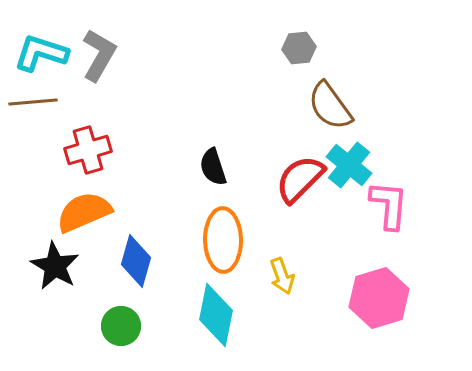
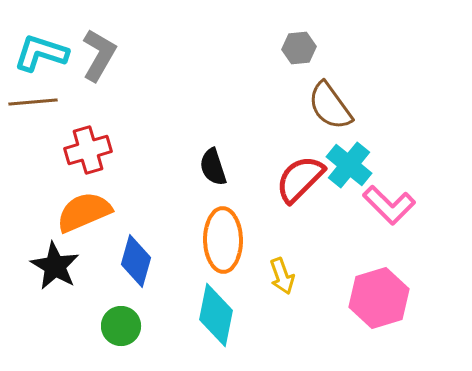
pink L-shape: rotated 130 degrees clockwise
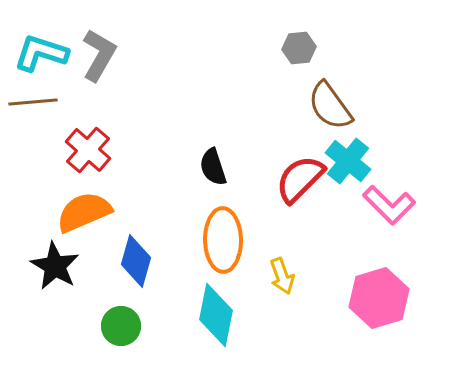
red cross: rotated 33 degrees counterclockwise
cyan cross: moved 1 px left, 4 px up
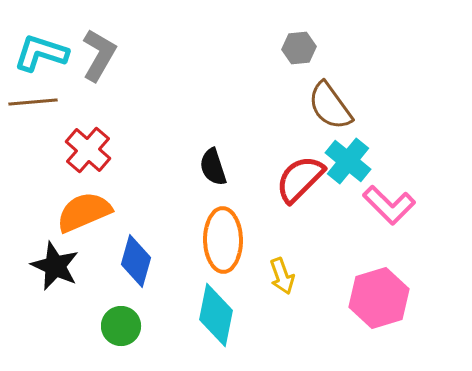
black star: rotated 6 degrees counterclockwise
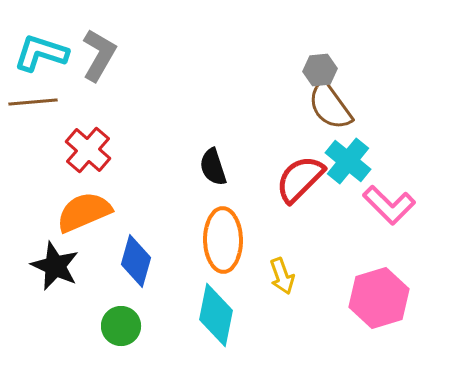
gray hexagon: moved 21 px right, 22 px down
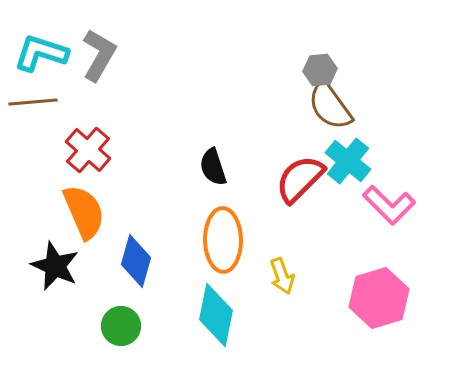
orange semicircle: rotated 90 degrees clockwise
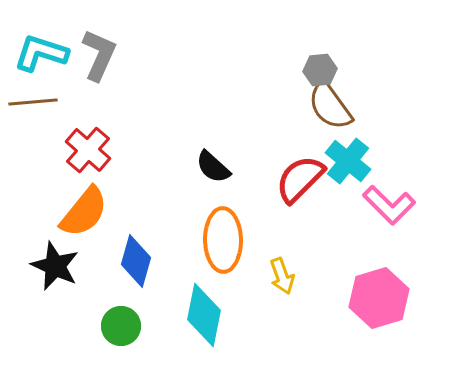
gray L-shape: rotated 6 degrees counterclockwise
black semicircle: rotated 30 degrees counterclockwise
orange semicircle: rotated 62 degrees clockwise
cyan diamond: moved 12 px left
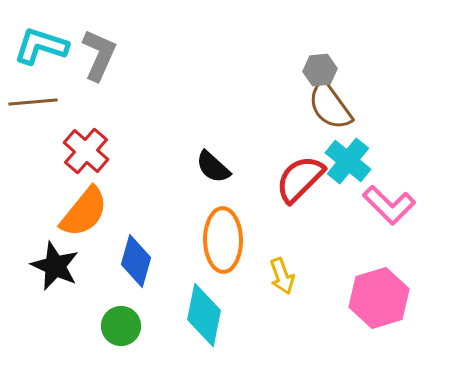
cyan L-shape: moved 7 px up
red cross: moved 2 px left, 1 px down
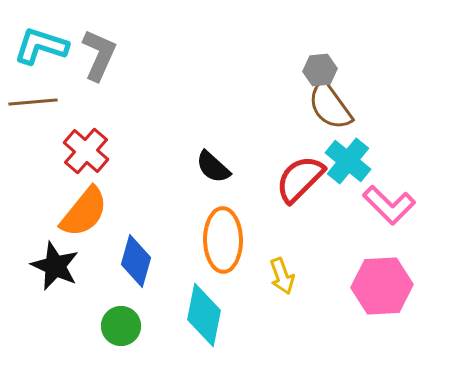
pink hexagon: moved 3 px right, 12 px up; rotated 14 degrees clockwise
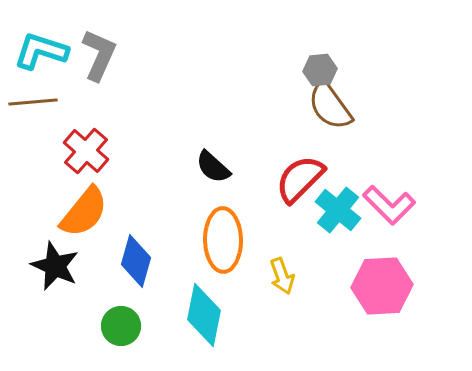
cyan L-shape: moved 5 px down
cyan cross: moved 10 px left, 49 px down
